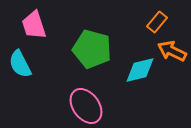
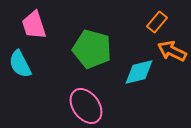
cyan diamond: moved 1 px left, 2 px down
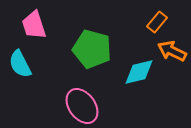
pink ellipse: moved 4 px left
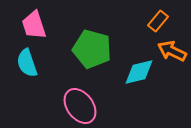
orange rectangle: moved 1 px right, 1 px up
cyan semicircle: moved 7 px right, 1 px up; rotated 8 degrees clockwise
pink ellipse: moved 2 px left
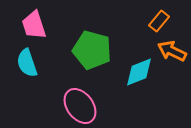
orange rectangle: moved 1 px right
green pentagon: moved 1 px down
cyan diamond: rotated 8 degrees counterclockwise
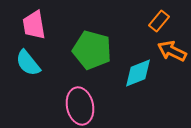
pink trapezoid: rotated 8 degrees clockwise
cyan semicircle: moved 1 px right; rotated 20 degrees counterclockwise
cyan diamond: moved 1 px left, 1 px down
pink ellipse: rotated 24 degrees clockwise
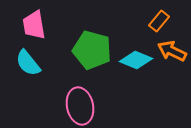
cyan diamond: moved 2 px left, 13 px up; rotated 44 degrees clockwise
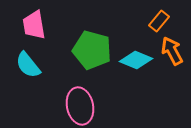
orange arrow: rotated 36 degrees clockwise
cyan semicircle: moved 2 px down
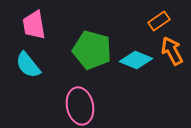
orange rectangle: rotated 15 degrees clockwise
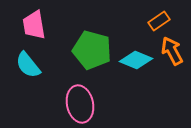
pink ellipse: moved 2 px up
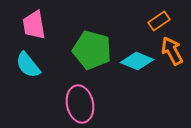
cyan diamond: moved 1 px right, 1 px down
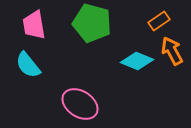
green pentagon: moved 27 px up
pink ellipse: rotated 45 degrees counterclockwise
